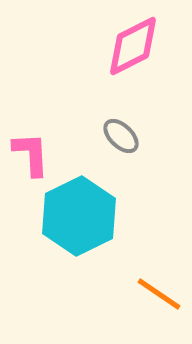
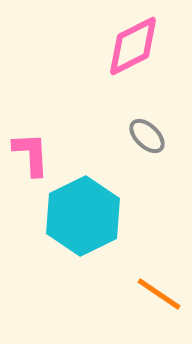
gray ellipse: moved 26 px right
cyan hexagon: moved 4 px right
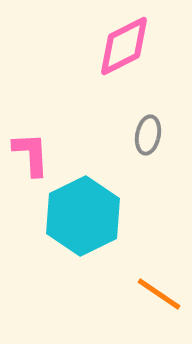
pink diamond: moved 9 px left
gray ellipse: moved 1 px right, 1 px up; rotated 57 degrees clockwise
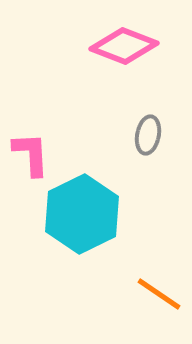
pink diamond: rotated 48 degrees clockwise
cyan hexagon: moved 1 px left, 2 px up
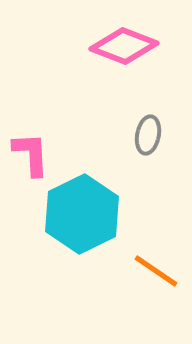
orange line: moved 3 px left, 23 px up
